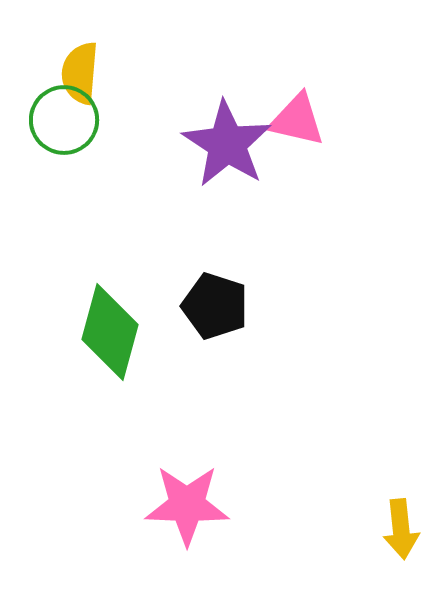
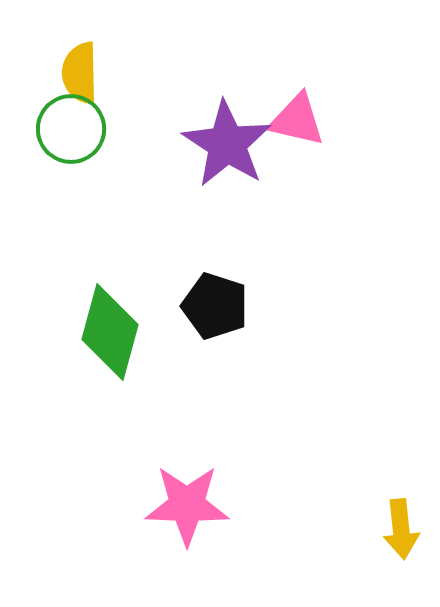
yellow semicircle: rotated 6 degrees counterclockwise
green circle: moved 7 px right, 9 px down
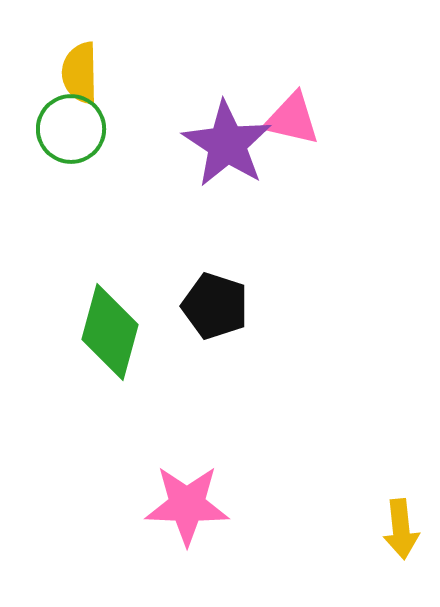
pink triangle: moved 5 px left, 1 px up
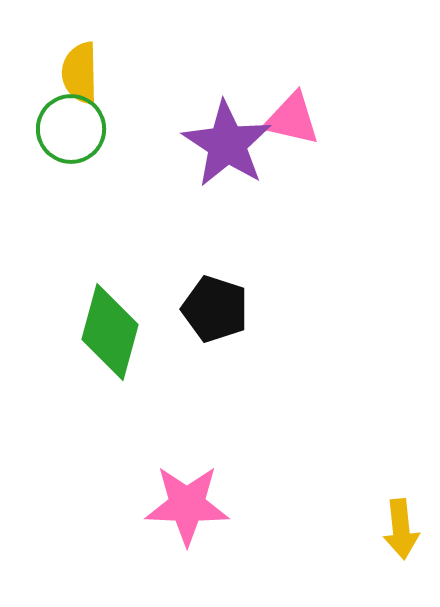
black pentagon: moved 3 px down
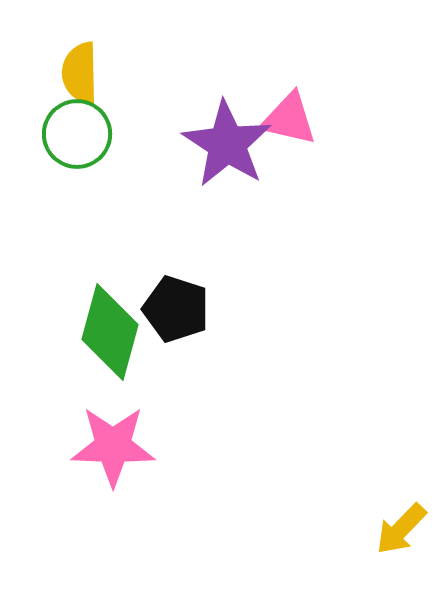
pink triangle: moved 3 px left
green circle: moved 6 px right, 5 px down
black pentagon: moved 39 px left
pink star: moved 74 px left, 59 px up
yellow arrow: rotated 50 degrees clockwise
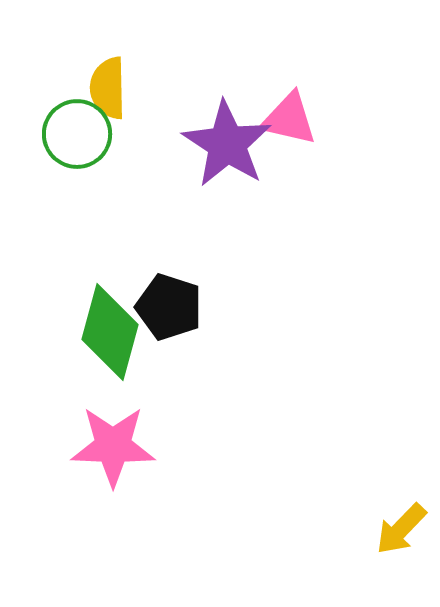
yellow semicircle: moved 28 px right, 15 px down
black pentagon: moved 7 px left, 2 px up
